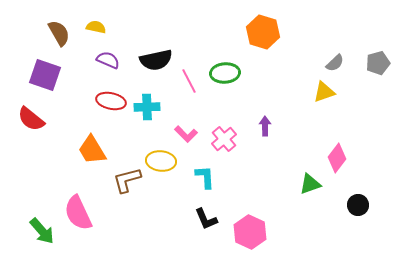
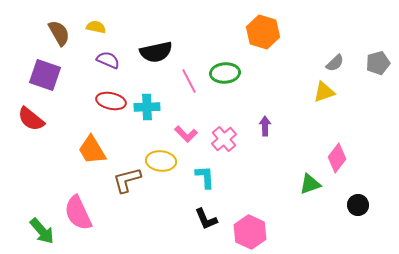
black semicircle: moved 8 px up
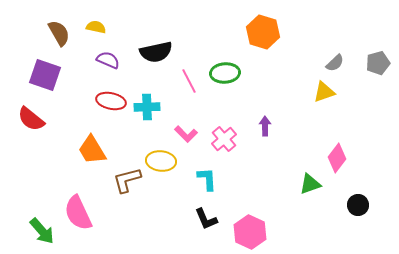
cyan L-shape: moved 2 px right, 2 px down
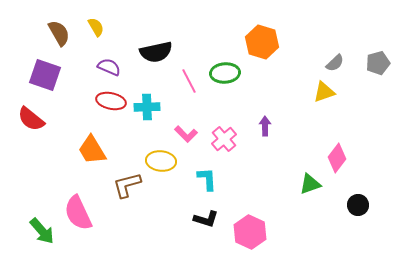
yellow semicircle: rotated 48 degrees clockwise
orange hexagon: moved 1 px left, 10 px down
purple semicircle: moved 1 px right, 7 px down
brown L-shape: moved 5 px down
black L-shape: rotated 50 degrees counterclockwise
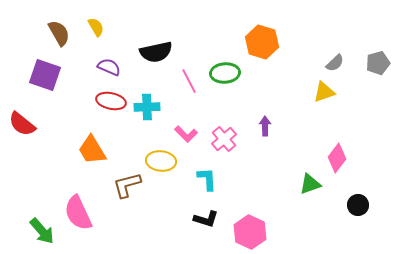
red semicircle: moved 9 px left, 5 px down
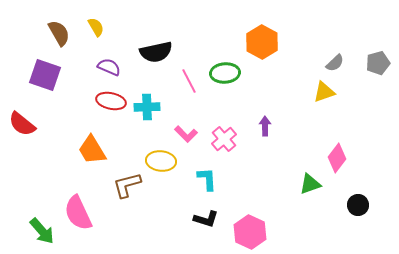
orange hexagon: rotated 12 degrees clockwise
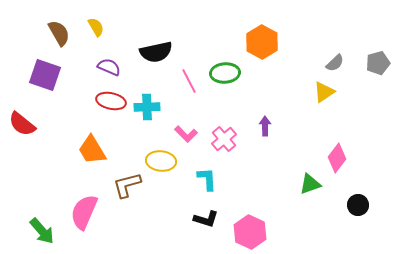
yellow triangle: rotated 15 degrees counterclockwise
pink semicircle: moved 6 px right, 1 px up; rotated 48 degrees clockwise
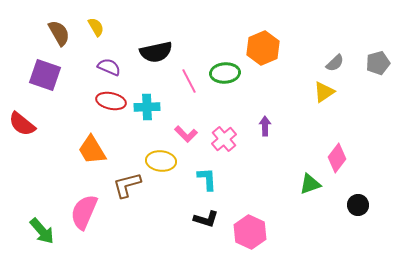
orange hexagon: moved 1 px right, 6 px down; rotated 8 degrees clockwise
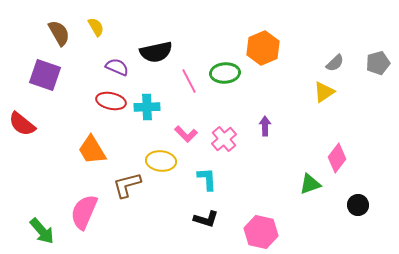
purple semicircle: moved 8 px right
pink hexagon: moved 11 px right; rotated 12 degrees counterclockwise
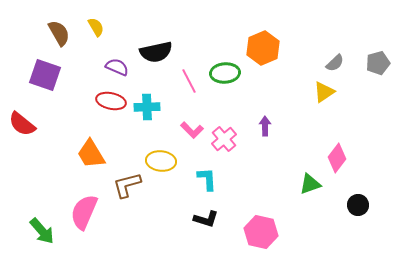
pink L-shape: moved 6 px right, 4 px up
orange trapezoid: moved 1 px left, 4 px down
